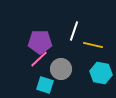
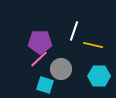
cyan hexagon: moved 2 px left, 3 px down; rotated 10 degrees counterclockwise
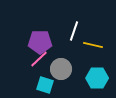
cyan hexagon: moved 2 px left, 2 px down
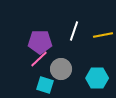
yellow line: moved 10 px right, 10 px up; rotated 24 degrees counterclockwise
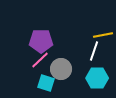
white line: moved 20 px right, 20 px down
purple pentagon: moved 1 px right, 1 px up
pink line: moved 1 px right, 1 px down
cyan square: moved 1 px right, 2 px up
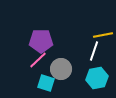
pink line: moved 2 px left
cyan hexagon: rotated 10 degrees counterclockwise
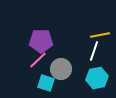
yellow line: moved 3 px left
